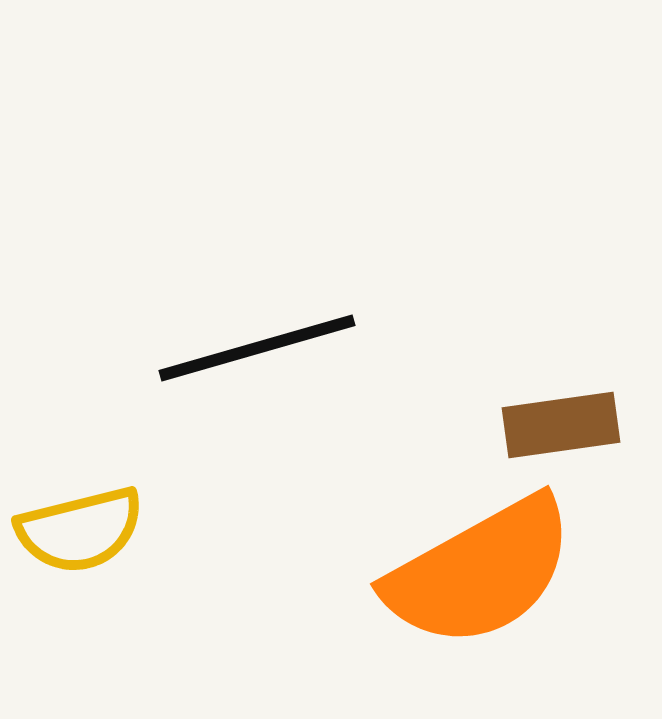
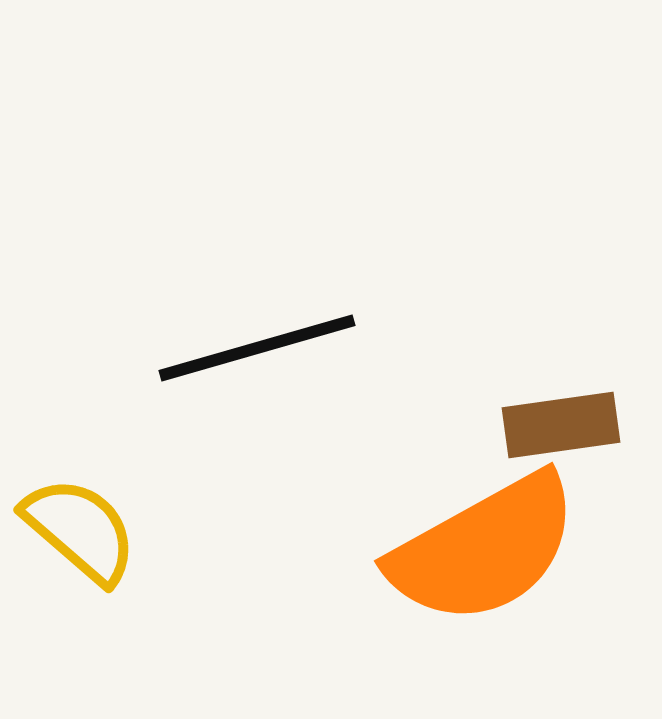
yellow semicircle: rotated 125 degrees counterclockwise
orange semicircle: moved 4 px right, 23 px up
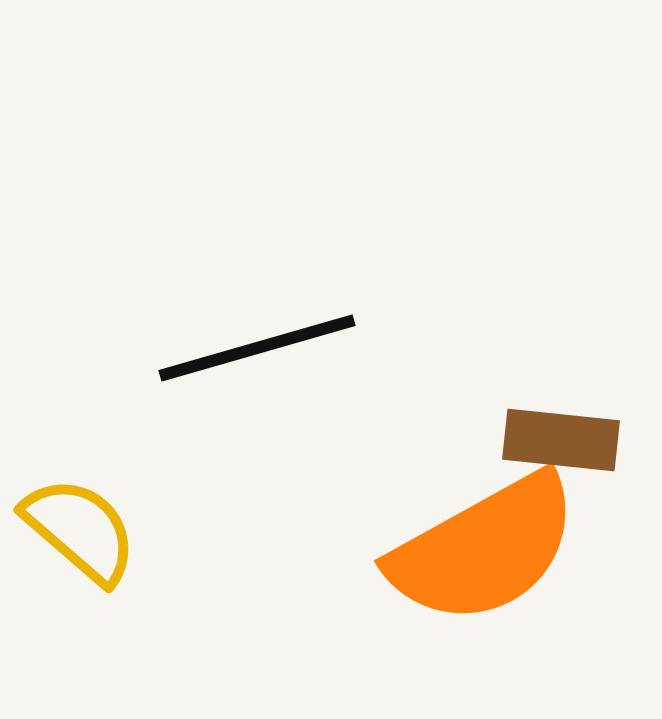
brown rectangle: moved 15 px down; rotated 14 degrees clockwise
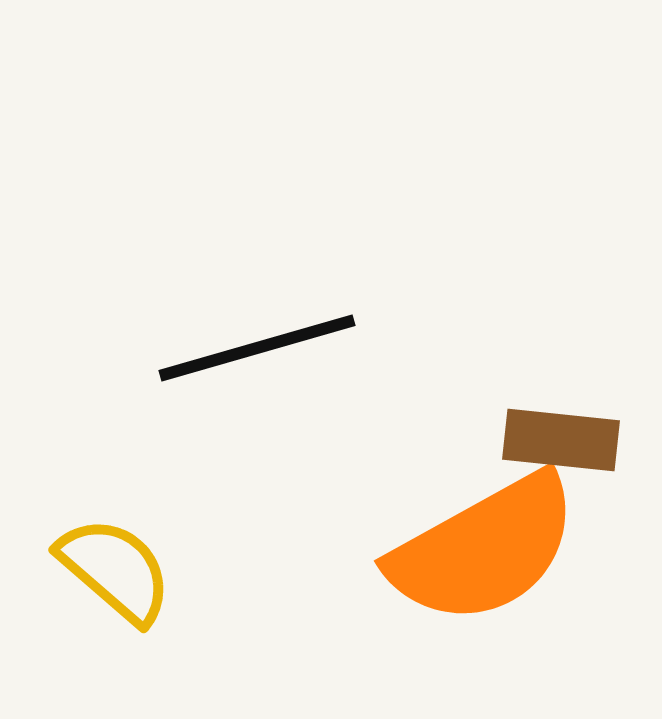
yellow semicircle: moved 35 px right, 40 px down
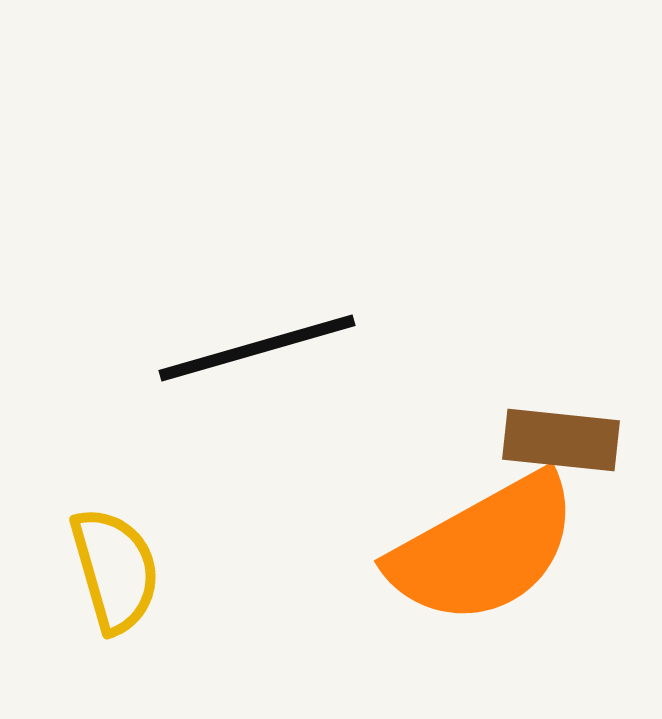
yellow semicircle: rotated 33 degrees clockwise
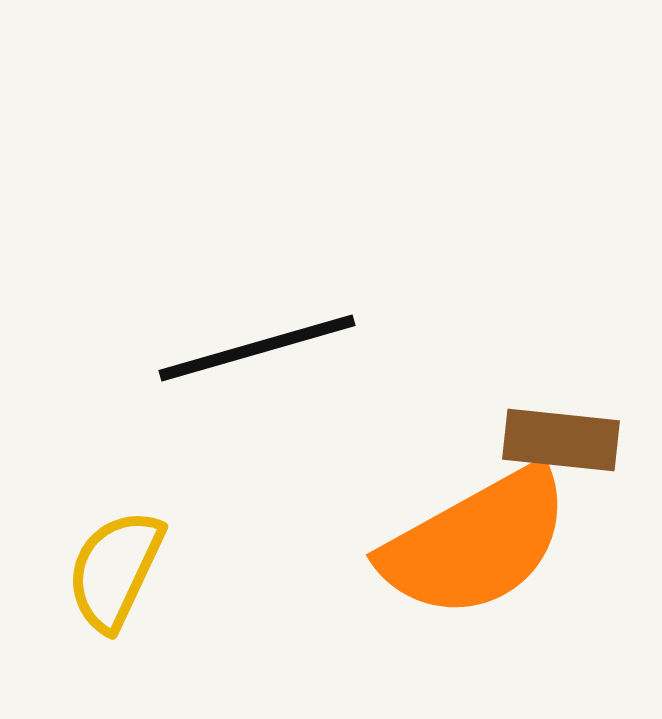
orange semicircle: moved 8 px left, 6 px up
yellow semicircle: rotated 139 degrees counterclockwise
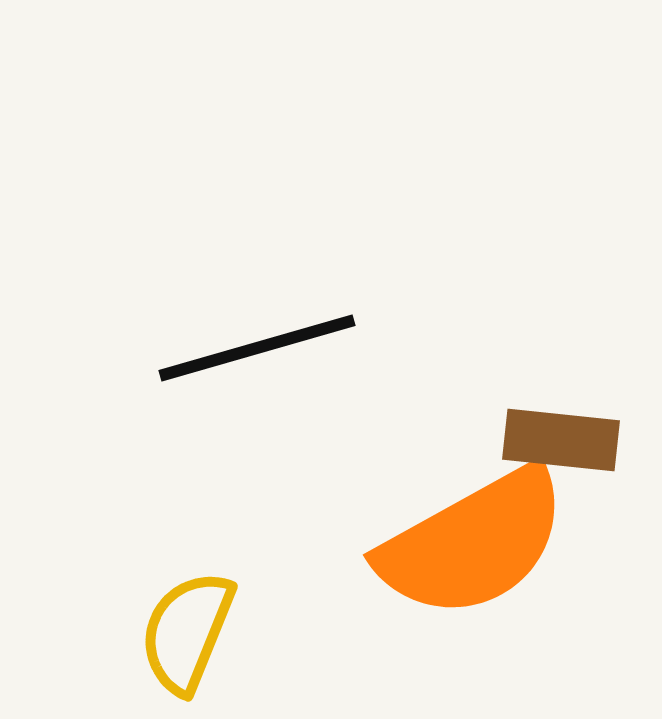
orange semicircle: moved 3 px left
yellow semicircle: moved 72 px right, 62 px down; rotated 3 degrees counterclockwise
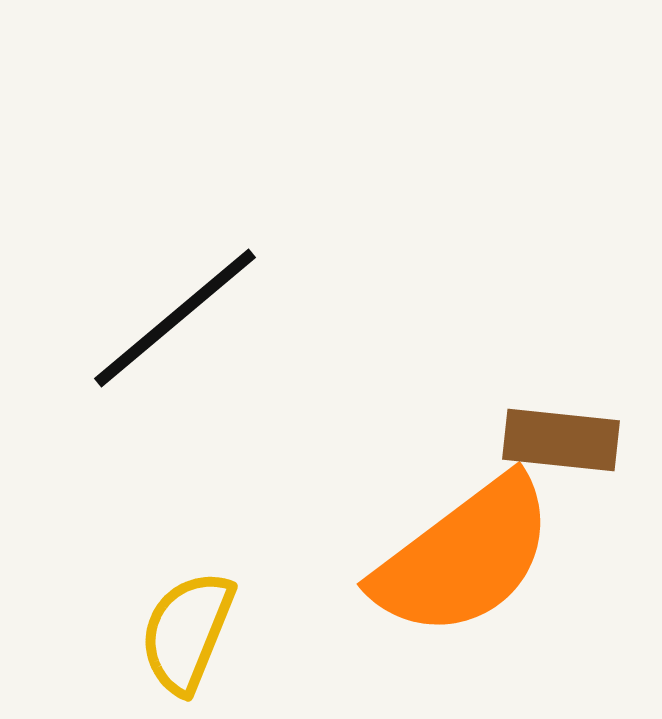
black line: moved 82 px left, 30 px up; rotated 24 degrees counterclockwise
orange semicircle: moved 9 px left, 14 px down; rotated 8 degrees counterclockwise
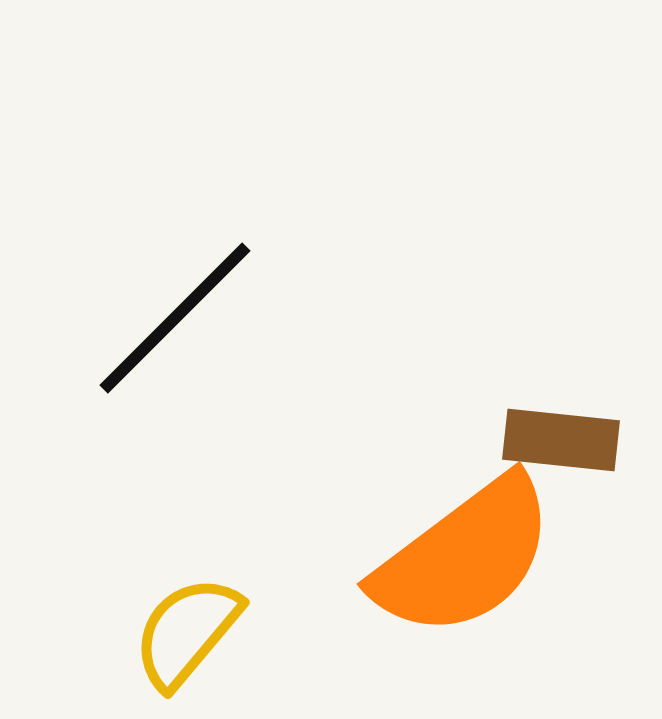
black line: rotated 5 degrees counterclockwise
yellow semicircle: rotated 18 degrees clockwise
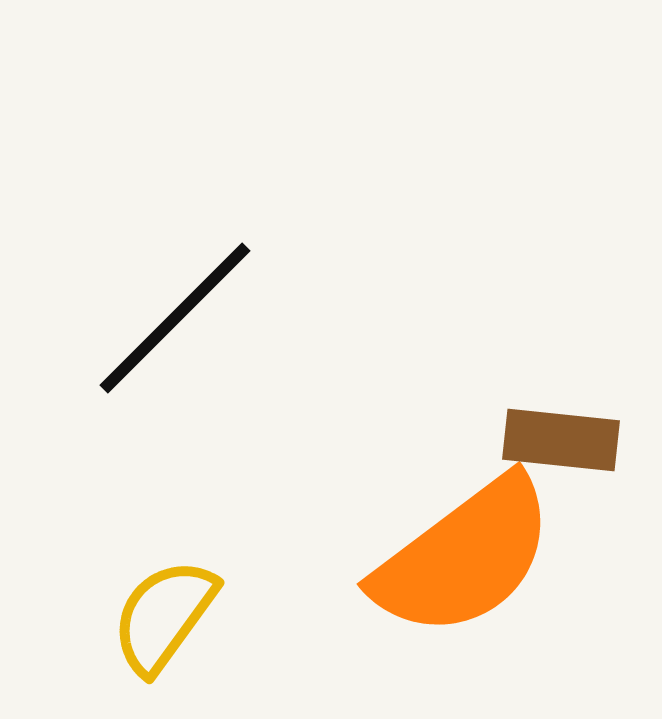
yellow semicircle: moved 23 px left, 16 px up; rotated 4 degrees counterclockwise
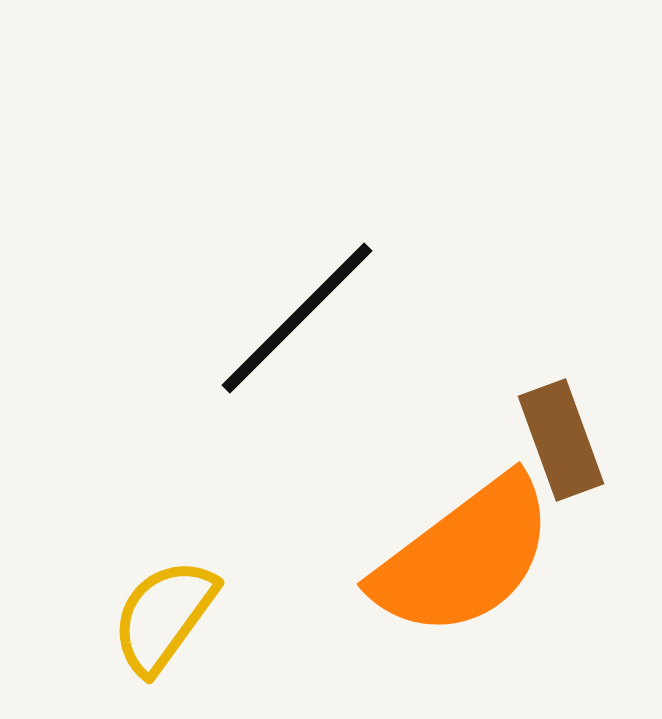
black line: moved 122 px right
brown rectangle: rotated 64 degrees clockwise
